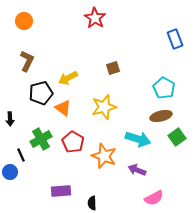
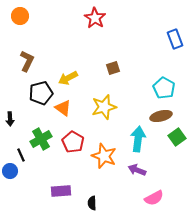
orange circle: moved 4 px left, 5 px up
cyan arrow: rotated 100 degrees counterclockwise
blue circle: moved 1 px up
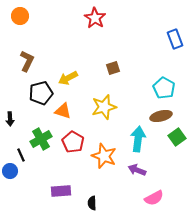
orange triangle: moved 3 px down; rotated 18 degrees counterclockwise
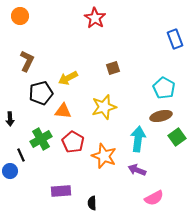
orange triangle: rotated 12 degrees counterclockwise
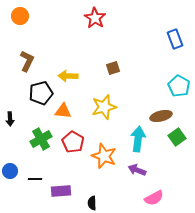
yellow arrow: moved 2 px up; rotated 30 degrees clockwise
cyan pentagon: moved 15 px right, 2 px up
black line: moved 14 px right, 24 px down; rotated 64 degrees counterclockwise
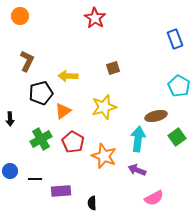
orange triangle: rotated 42 degrees counterclockwise
brown ellipse: moved 5 px left
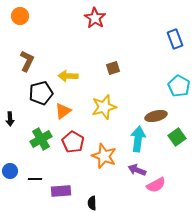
pink semicircle: moved 2 px right, 13 px up
